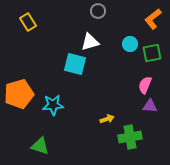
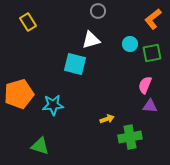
white triangle: moved 1 px right, 2 px up
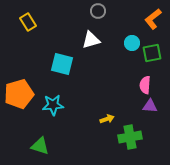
cyan circle: moved 2 px right, 1 px up
cyan square: moved 13 px left
pink semicircle: rotated 18 degrees counterclockwise
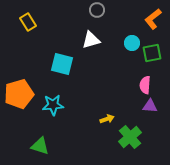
gray circle: moved 1 px left, 1 px up
green cross: rotated 30 degrees counterclockwise
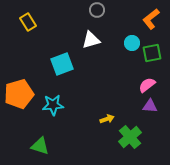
orange L-shape: moved 2 px left
cyan square: rotated 35 degrees counterclockwise
pink semicircle: moved 2 px right; rotated 48 degrees clockwise
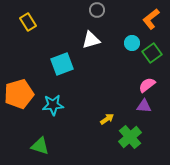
green square: rotated 24 degrees counterclockwise
purple triangle: moved 6 px left
yellow arrow: rotated 16 degrees counterclockwise
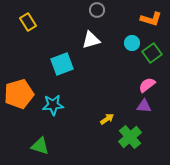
orange L-shape: rotated 125 degrees counterclockwise
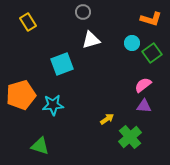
gray circle: moved 14 px left, 2 px down
pink semicircle: moved 4 px left
orange pentagon: moved 2 px right, 1 px down
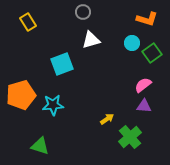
orange L-shape: moved 4 px left
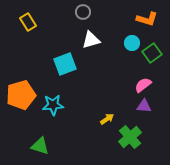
cyan square: moved 3 px right
